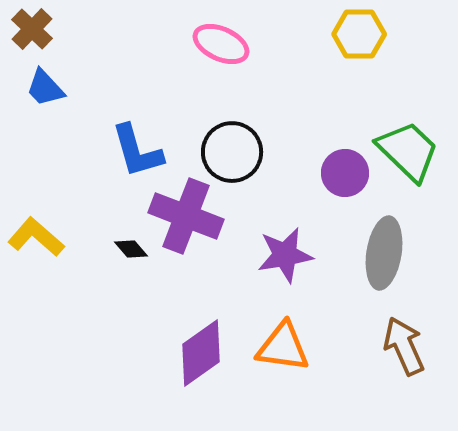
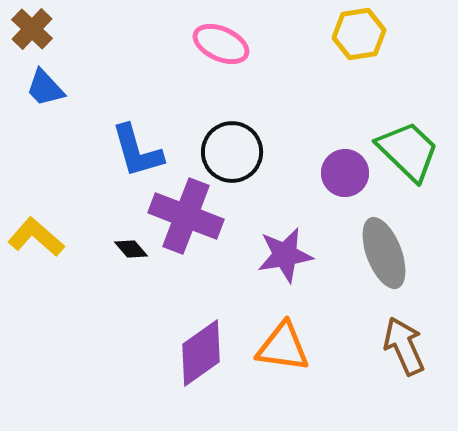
yellow hexagon: rotated 9 degrees counterclockwise
gray ellipse: rotated 30 degrees counterclockwise
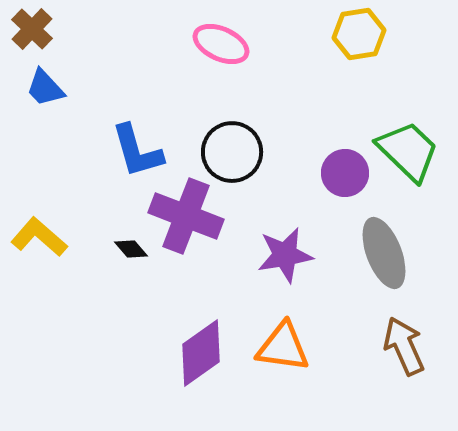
yellow L-shape: moved 3 px right
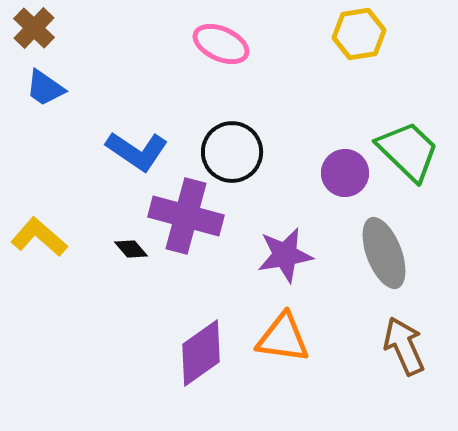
brown cross: moved 2 px right, 1 px up
blue trapezoid: rotated 12 degrees counterclockwise
blue L-shape: rotated 40 degrees counterclockwise
purple cross: rotated 6 degrees counterclockwise
orange triangle: moved 9 px up
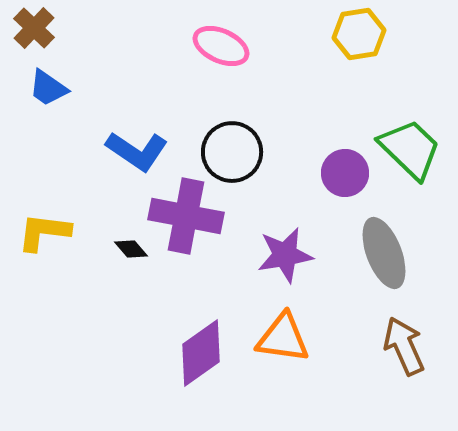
pink ellipse: moved 2 px down
blue trapezoid: moved 3 px right
green trapezoid: moved 2 px right, 2 px up
purple cross: rotated 4 degrees counterclockwise
yellow L-shape: moved 5 px right, 5 px up; rotated 34 degrees counterclockwise
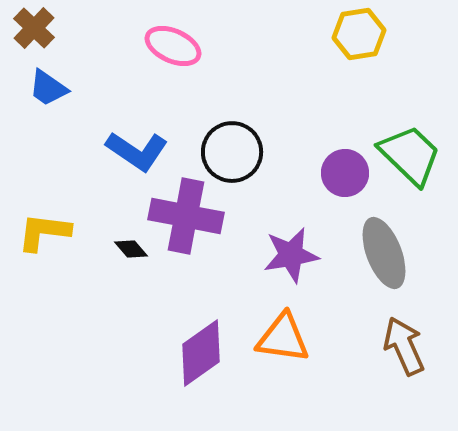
pink ellipse: moved 48 px left
green trapezoid: moved 6 px down
purple star: moved 6 px right
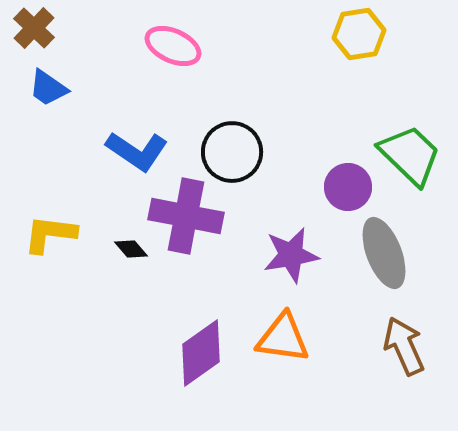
purple circle: moved 3 px right, 14 px down
yellow L-shape: moved 6 px right, 2 px down
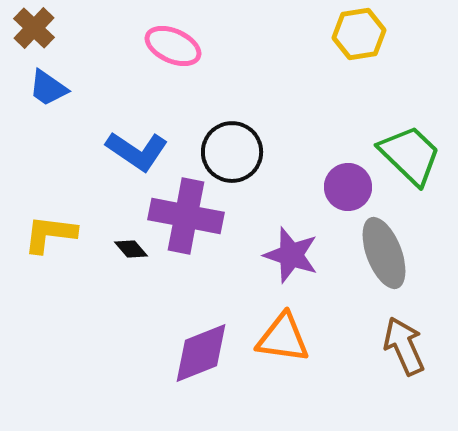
purple star: rotated 28 degrees clockwise
purple diamond: rotated 14 degrees clockwise
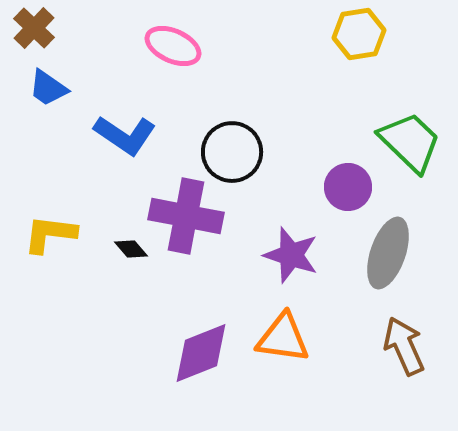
blue L-shape: moved 12 px left, 16 px up
green trapezoid: moved 13 px up
gray ellipse: moved 4 px right; rotated 40 degrees clockwise
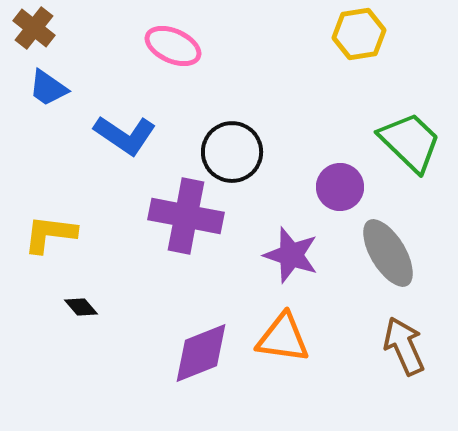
brown cross: rotated 6 degrees counterclockwise
purple circle: moved 8 px left
black diamond: moved 50 px left, 58 px down
gray ellipse: rotated 50 degrees counterclockwise
